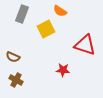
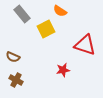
gray rectangle: rotated 60 degrees counterclockwise
red star: rotated 16 degrees counterclockwise
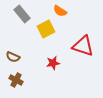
red triangle: moved 2 px left, 1 px down
red star: moved 10 px left, 7 px up
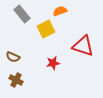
orange semicircle: rotated 128 degrees clockwise
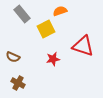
red star: moved 4 px up
brown cross: moved 2 px right, 3 px down
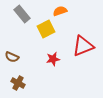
red triangle: rotated 40 degrees counterclockwise
brown semicircle: moved 1 px left
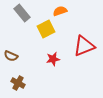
gray rectangle: moved 1 px up
red triangle: moved 1 px right
brown semicircle: moved 1 px left, 1 px up
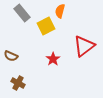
orange semicircle: rotated 56 degrees counterclockwise
yellow square: moved 3 px up
red triangle: rotated 15 degrees counterclockwise
red star: rotated 24 degrees counterclockwise
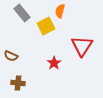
red triangle: moved 2 px left; rotated 20 degrees counterclockwise
red star: moved 1 px right, 4 px down
brown cross: rotated 24 degrees counterclockwise
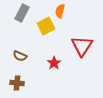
gray rectangle: rotated 66 degrees clockwise
brown semicircle: moved 9 px right
brown cross: moved 1 px left
